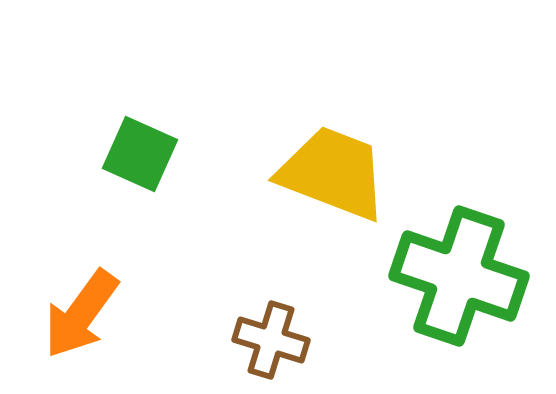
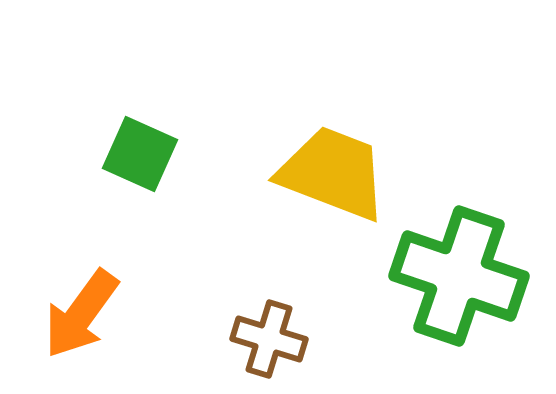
brown cross: moved 2 px left, 1 px up
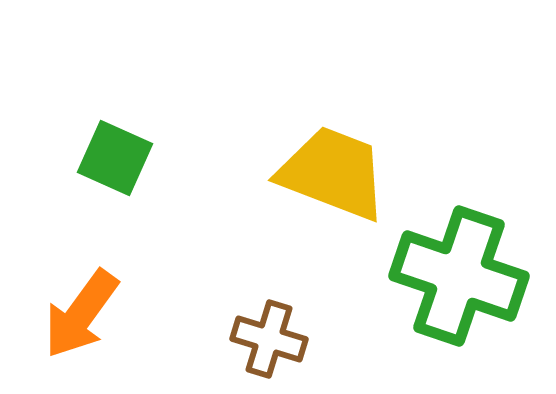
green square: moved 25 px left, 4 px down
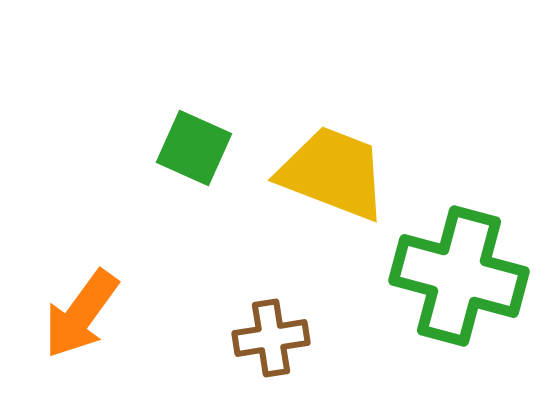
green square: moved 79 px right, 10 px up
green cross: rotated 4 degrees counterclockwise
brown cross: moved 2 px right, 1 px up; rotated 26 degrees counterclockwise
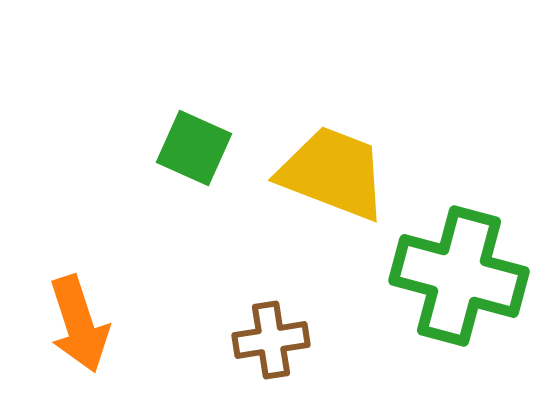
orange arrow: moved 2 px left, 10 px down; rotated 54 degrees counterclockwise
brown cross: moved 2 px down
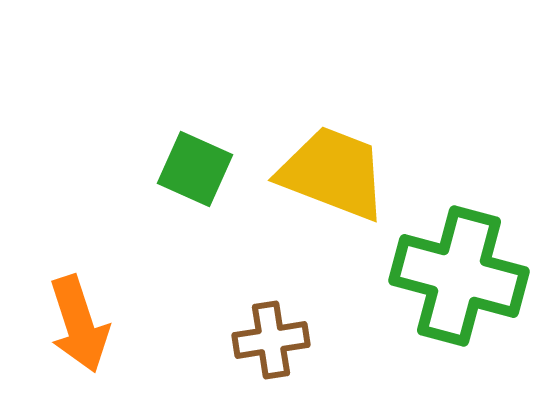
green square: moved 1 px right, 21 px down
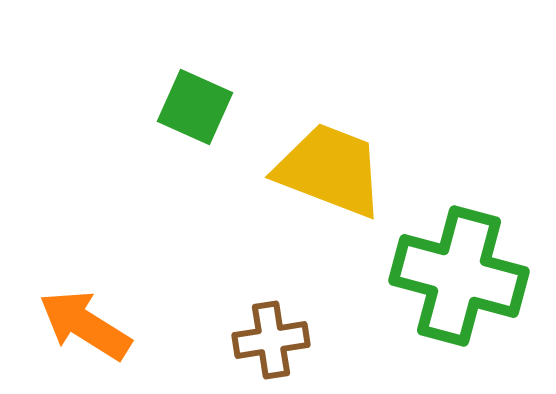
green square: moved 62 px up
yellow trapezoid: moved 3 px left, 3 px up
orange arrow: moved 6 px right, 1 px down; rotated 140 degrees clockwise
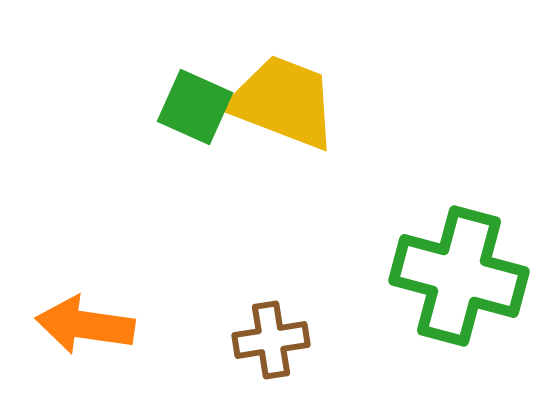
yellow trapezoid: moved 47 px left, 68 px up
orange arrow: rotated 24 degrees counterclockwise
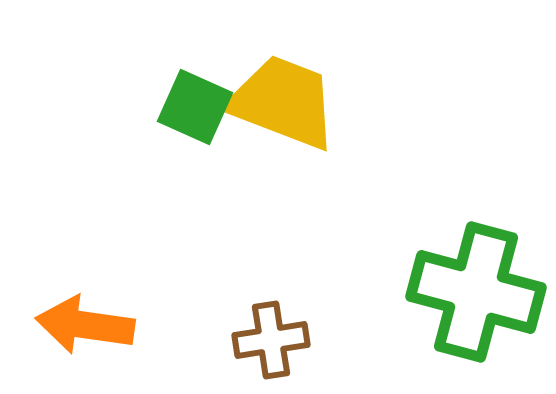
green cross: moved 17 px right, 16 px down
